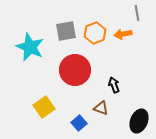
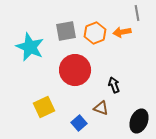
orange arrow: moved 1 px left, 2 px up
yellow square: rotated 10 degrees clockwise
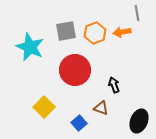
yellow square: rotated 20 degrees counterclockwise
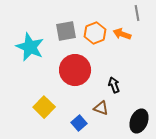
orange arrow: moved 2 px down; rotated 30 degrees clockwise
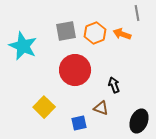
cyan star: moved 7 px left, 1 px up
blue square: rotated 28 degrees clockwise
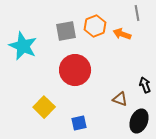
orange hexagon: moved 7 px up
black arrow: moved 31 px right
brown triangle: moved 19 px right, 9 px up
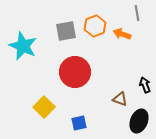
red circle: moved 2 px down
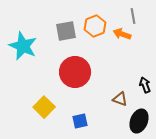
gray line: moved 4 px left, 3 px down
blue square: moved 1 px right, 2 px up
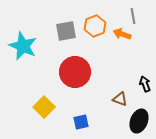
black arrow: moved 1 px up
blue square: moved 1 px right, 1 px down
